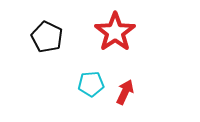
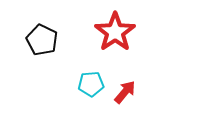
black pentagon: moved 5 px left, 3 px down
red arrow: rotated 15 degrees clockwise
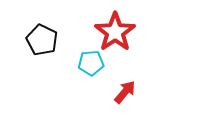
cyan pentagon: moved 21 px up
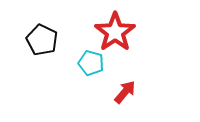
cyan pentagon: rotated 20 degrees clockwise
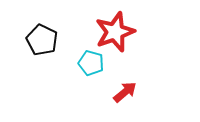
red star: rotated 15 degrees clockwise
red arrow: rotated 10 degrees clockwise
